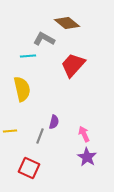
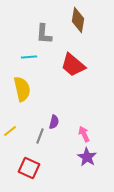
brown diamond: moved 11 px right, 3 px up; rotated 60 degrees clockwise
gray L-shape: moved 5 px up; rotated 115 degrees counterclockwise
cyan line: moved 1 px right, 1 px down
red trapezoid: rotated 92 degrees counterclockwise
yellow line: rotated 32 degrees counterclockwise
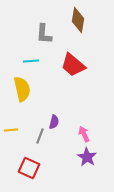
cyan line: moved 2 px right, 4 px down
yellow line: moved 1 px right, 1 px up; rotated 32 degrees clockwise
